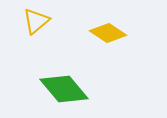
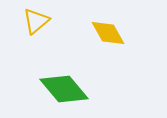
yellow diamond: rotated 27 degrees clockwise
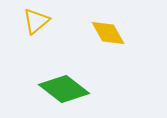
green diamond: rotated 12 degrees counterclockwise
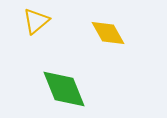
green diamond: rotated 30 degrees clockwise
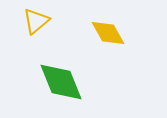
green diamond: moved 3 px left, 7 px up
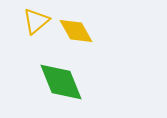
yellow diamond: moved 32 px left, 2 px up
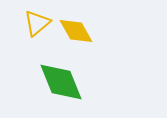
yellow triangle: moved 1 px right, 2 px down
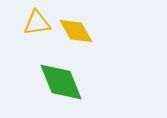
yellow triangle: rotated 32 degrees clockwise
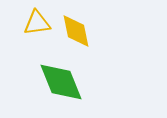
yellow diamond: rotated 18 degrees clockwise
